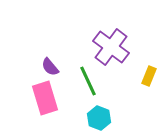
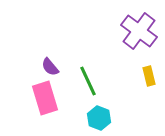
purple cross: moved 28 px right, 16 px up
yellow rectangle: rotated 36 degrees counterclockwise
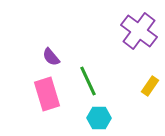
purple semicircle: moved 1 px right, 10 px up
yellow rectangle: moved 1 px right, 10 px down; rotated 48 degrees clockwise
pink rectangle: moved 2 px right, 4 px up
cyan hexagon: rotated 20 degrees counterclockwise
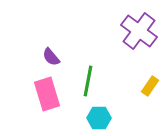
green line: rotated 36 degrees clockwise
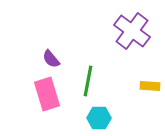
purple cross: moved 7 px left
purple semicircle: moved 2 px down
yellow rectangle: rotated 60 degrees clockwise
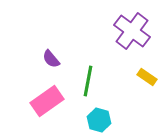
yellow rectangle: moved 3 px left, 9 px up; rotated 30 degrees clockwise
pink rectangle: moved 7 px down; rotated 72 degrees clockwise
cyan hexagon: moved 2 px down; rotated 15 degrees clockwise
